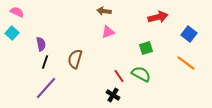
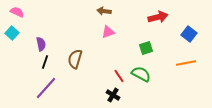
orange line: rotated 48 degrees counterclockwise
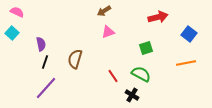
brown arrow: rotated 40 degrees counterclockwise
red line: moved 6 px left
black cross: moved 19 px right
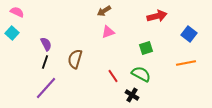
red arrow: moved 1 px left, 1 px up
purple semicircle: moved 5 px right; rotated 16 degrees counterclockwise
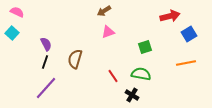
red arrow: moved 13 px right
blue square: rotated 21 degrees clockwise
green square: moved 1 px left, 1 px up
green semicircle: rotated 18 degrees counterclockwise
